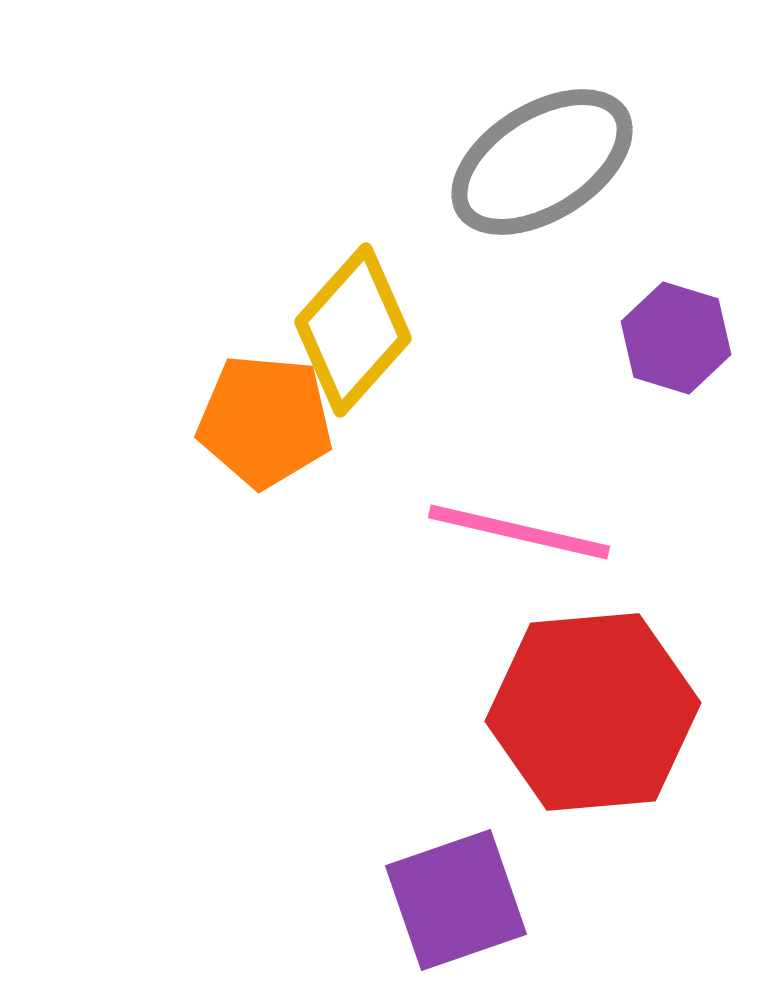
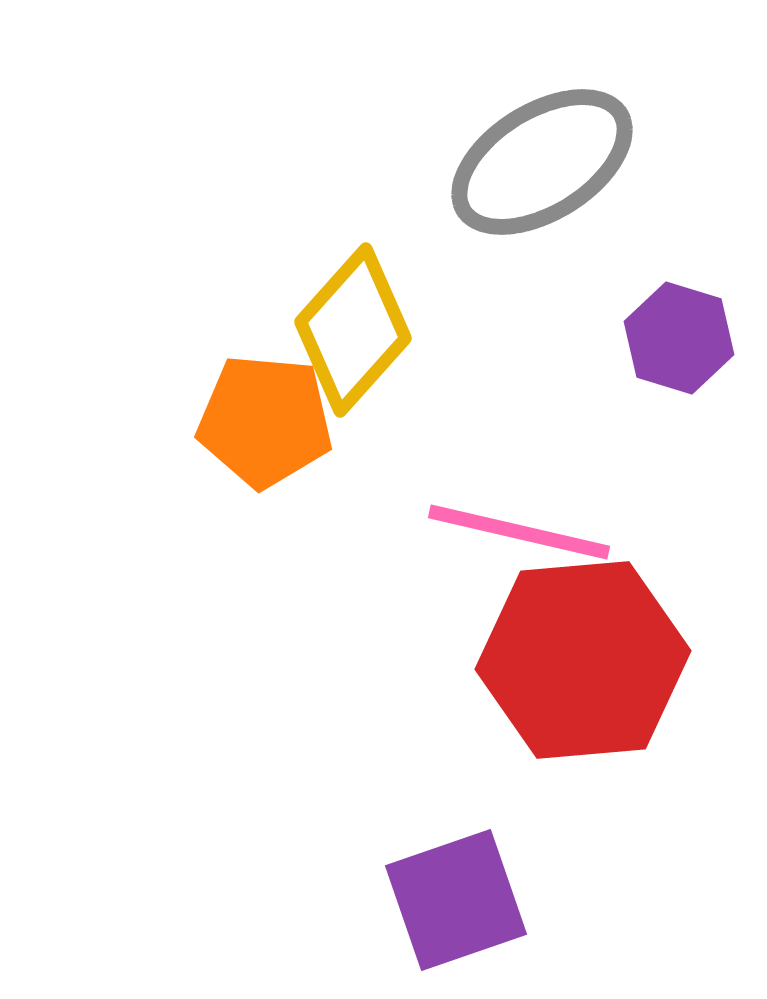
purple hexagon: moved 3 px right
red hexagon: moved 10 px left, 52 px up
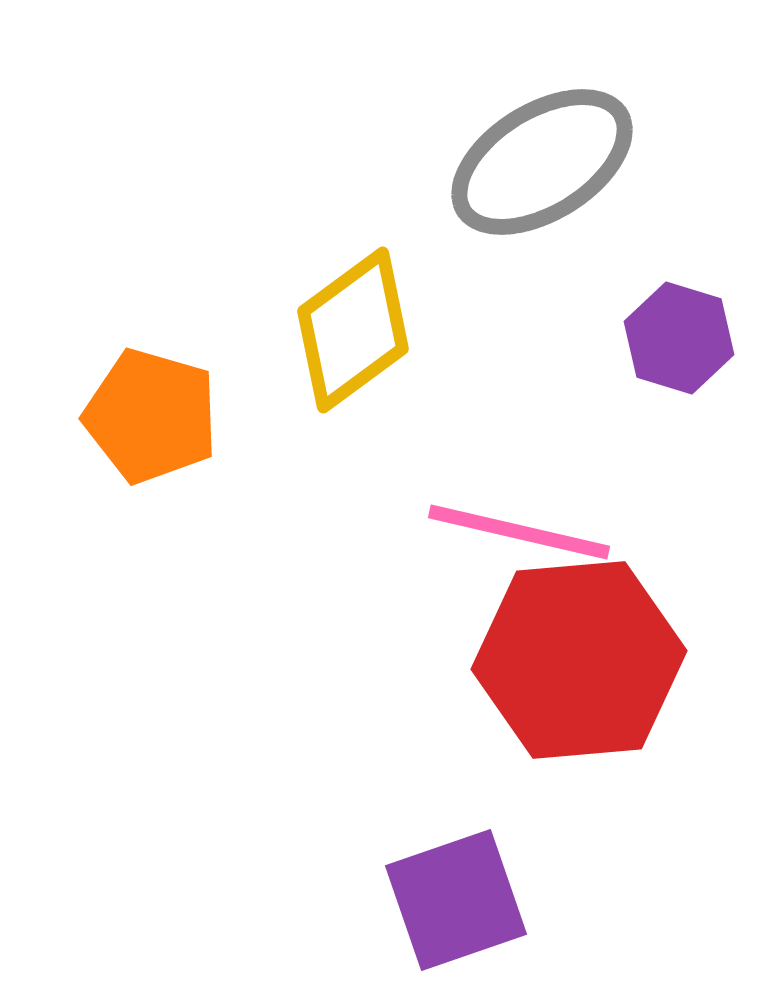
yellow diamond: rotated 12 degrees clockwise
orange pentagon: moved 114 px left, 5 px up; rotated 11 degrees clockwise
red hexagon: moved 4 px left
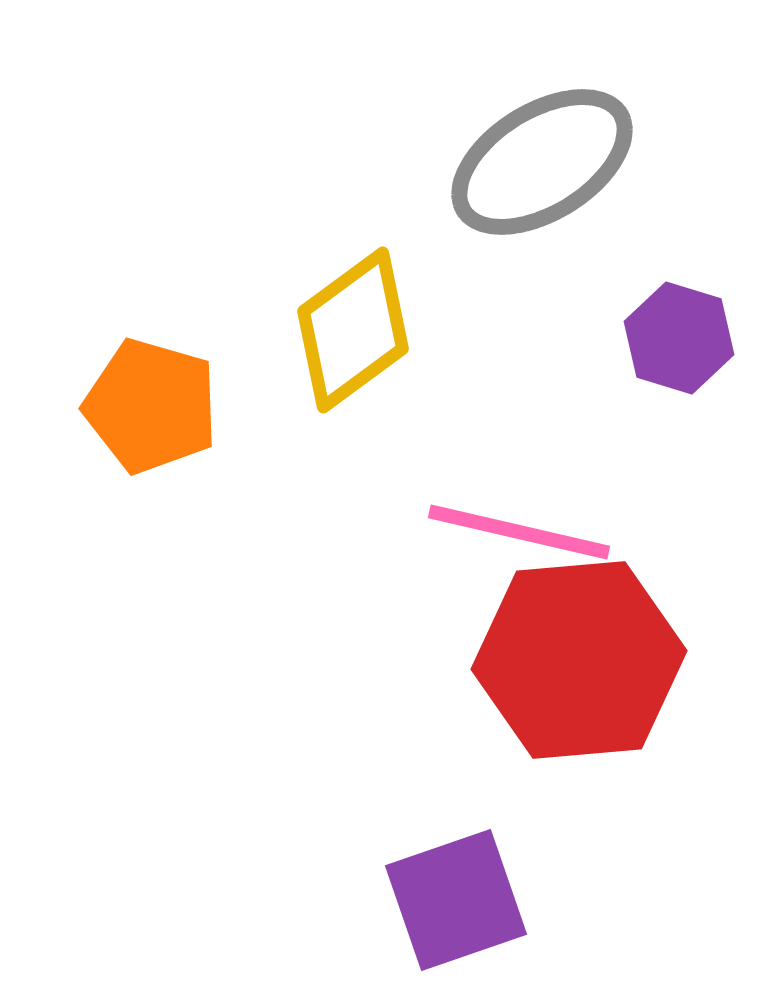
orange pentagon: moved 10 px up
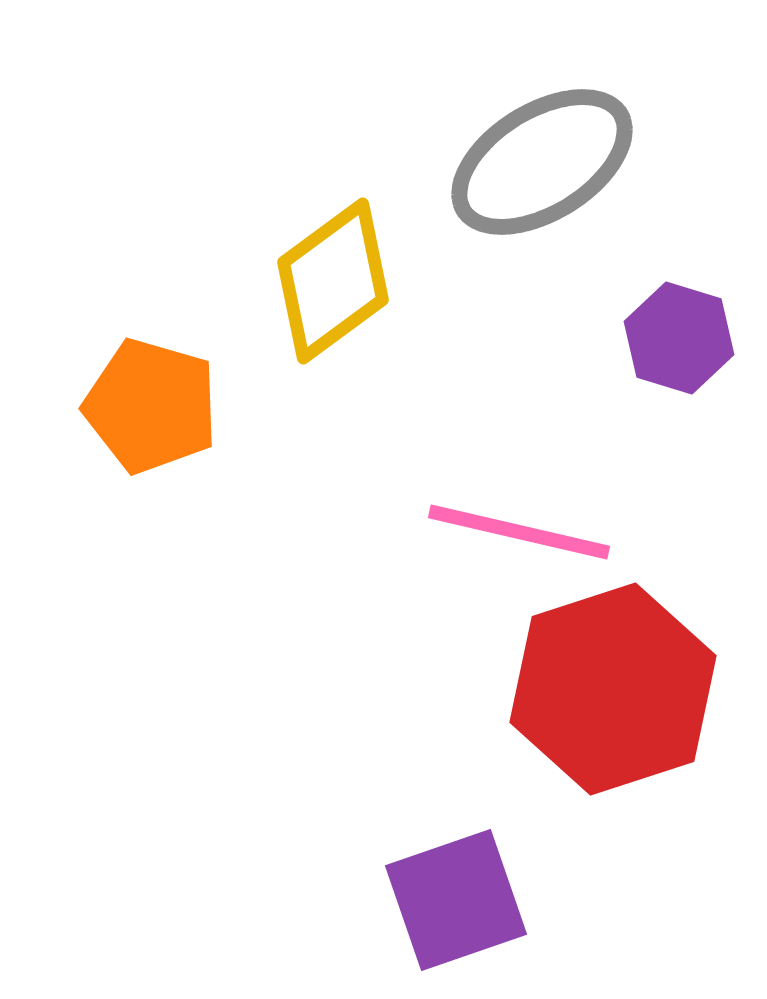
yellow diamond: moved 20 px left, 49 px up
red hexagon: moved 34 px right, 29 px down; rotated 13 degrees counterclockwise
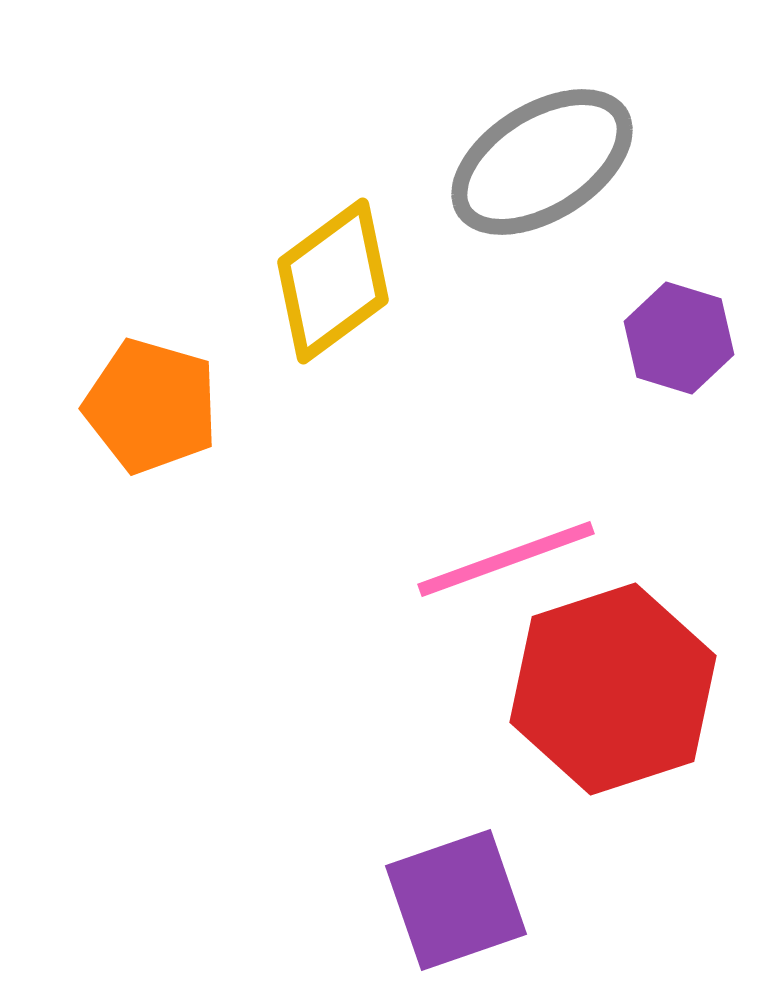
pink line: moved 13 px left, 27 px down; rotated 33 degrees counterclockwise
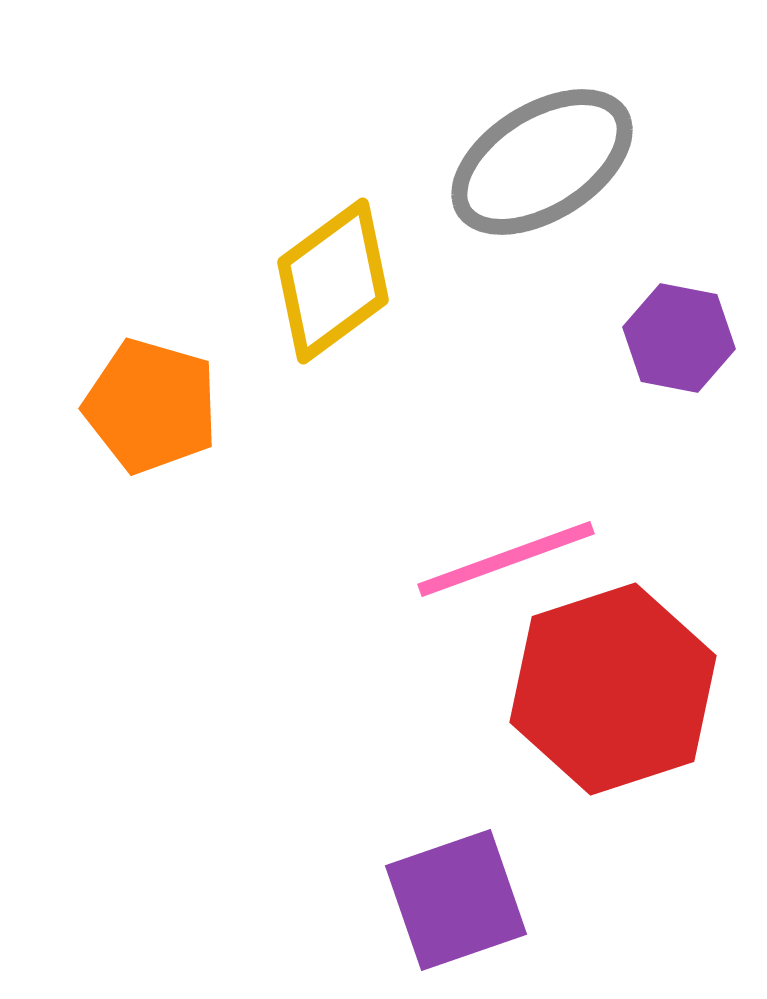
purple hexagon: rotated 6 degrees counterclockwise
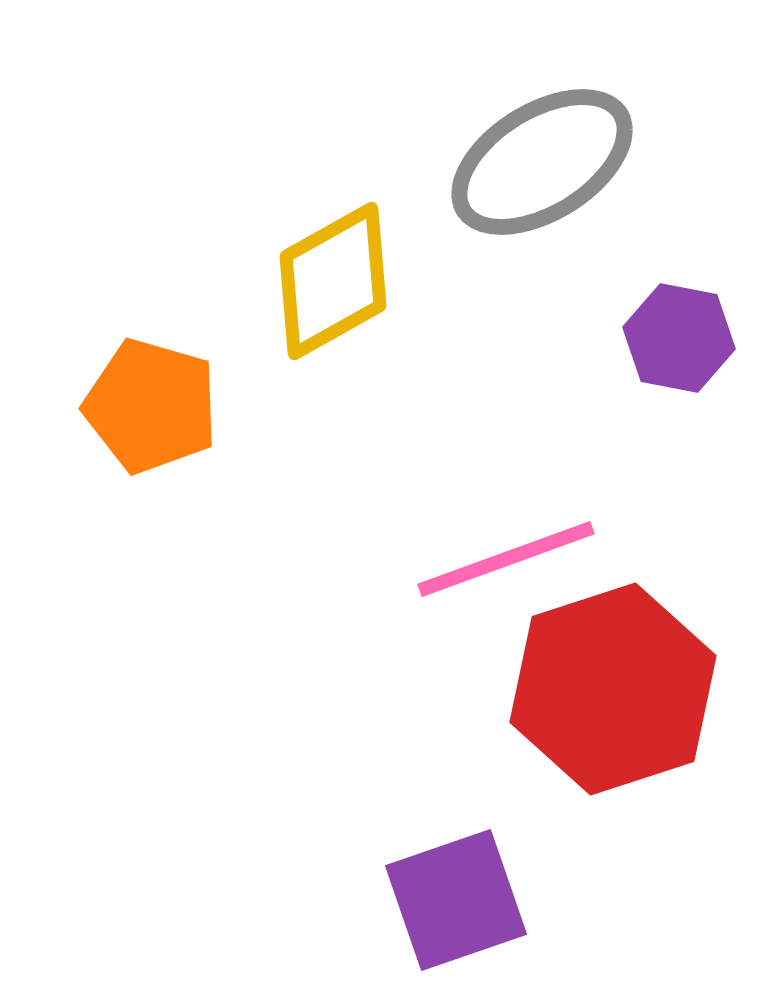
yellow diamond: rotated 7 degrees clockwise
